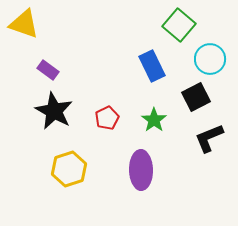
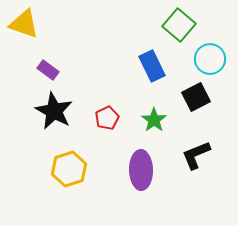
black L-shape: moved 13 px left, 17 px down
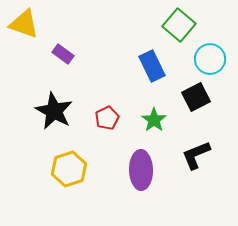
purple rectangle: moved 15 px right, 16 px up
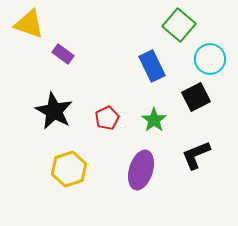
yellow triangle: moved 5 px right
purple ellipse: rotated 18 degrees clockwise
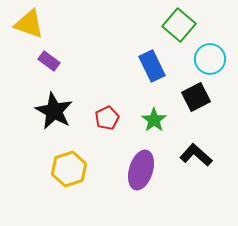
purple rectangle: moved 14 px left, 7 px down
black L-shape: rotated 64 degrees clockwise
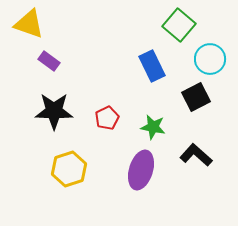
black star: rotated 27 degrees counterclockwise
green star: moved 1 px left, 7 px down; rotated 25 degrees counterclockwise
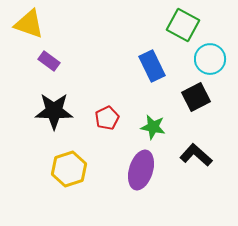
green square: moved 4 px right; rotated 12 degrees counterclockwise
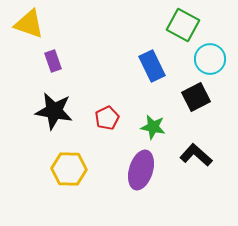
purple rectangle: moved 4 px right; rotated 35 degrees clockwise
black star: rotated 9 degrees clockwise
yellow hexagon: rotated 20 degrees clockwise
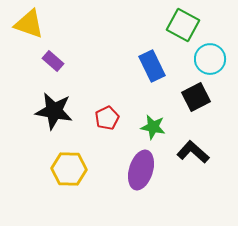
purple rectangle: rotated 30 degrees counterclockwise
black L-shape: moved 3 px left, 3 px up
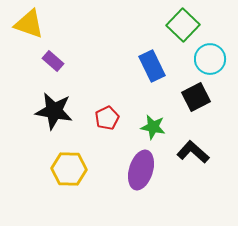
green square: rotated 16 degrees clockwise
